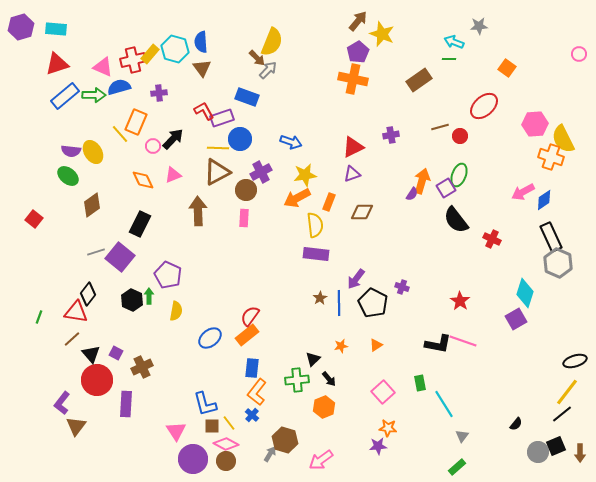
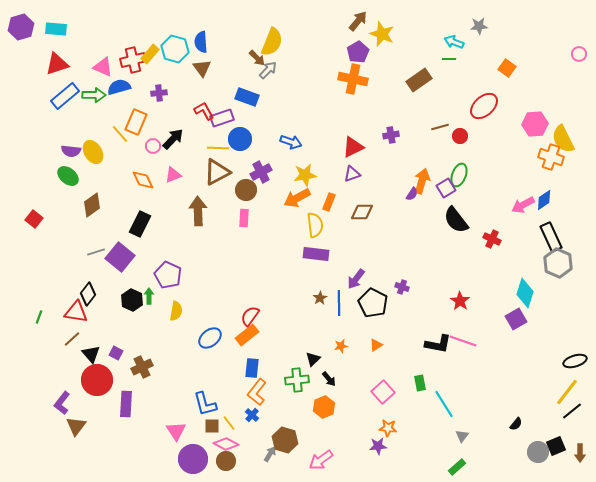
pink arrow at (523, 192): moved 13 px down
black line at (562, 414): moved 10 px right, 3 px up
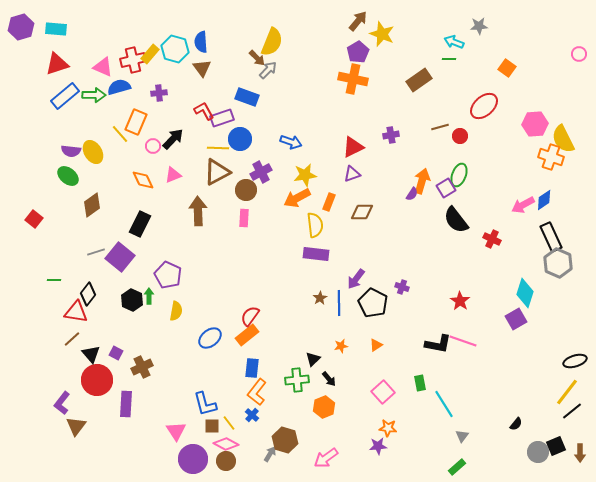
green line at (39, 317): moved 15 px right, 37 px up; rotated 72 degrees clockwise
pink arrow at (321, 460): moved 5 px right, 2 px up
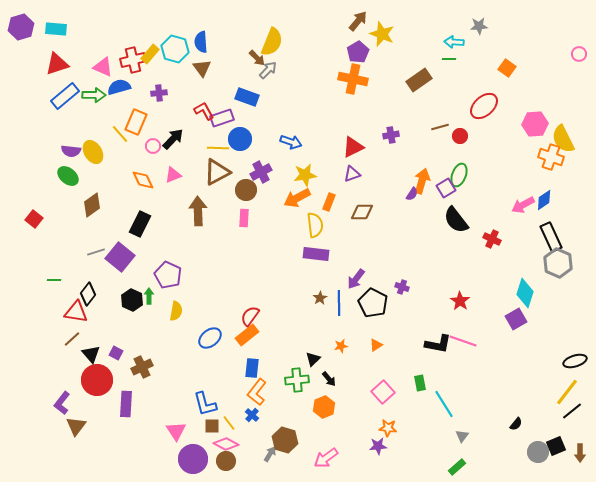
cyan arrow at (454, 42): rotated 18 degrees counterclockwise
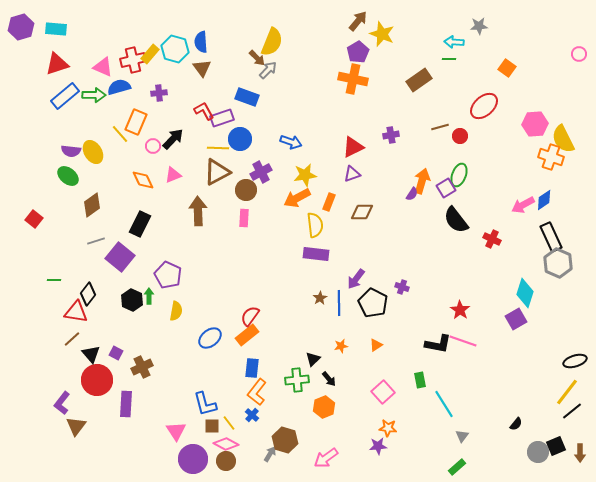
gray line at (96, 252): moved 11 px up
red star at (460, 301): moved 9 px down
green rectangle at (420, 383): moved 3 px up
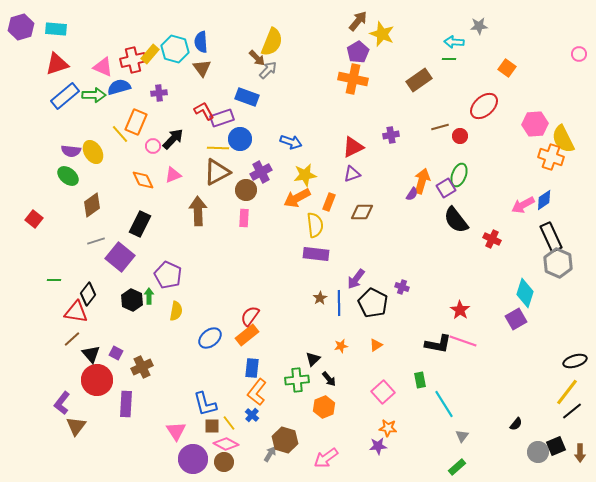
brown circle at (226, 461): moved 2 px left, 1 px down
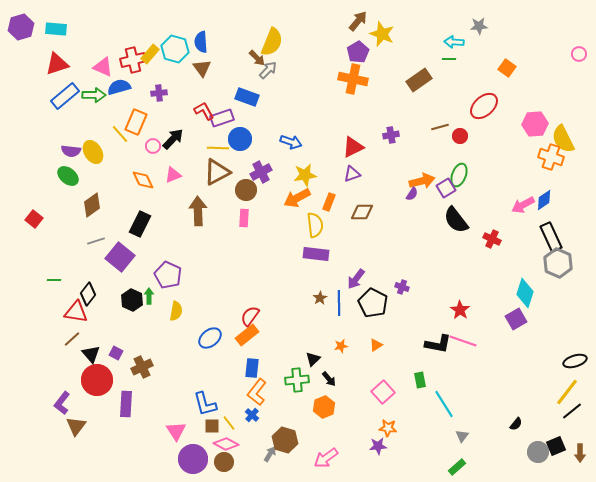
orange arrow at (422, 181): rotated 60 degrees clockwise
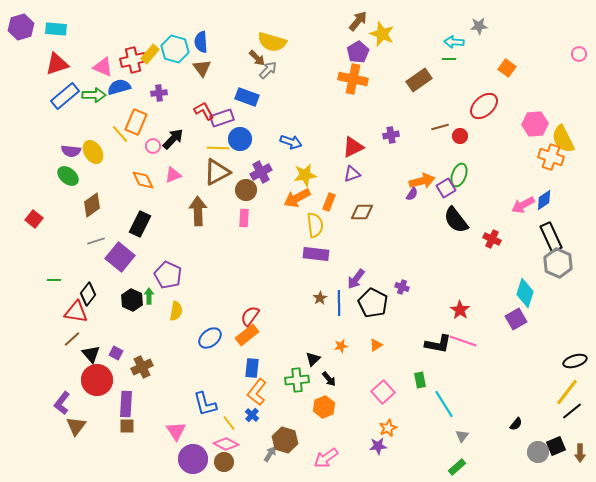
yellow semicircle at (272, 42): rotated 84 degrees clockwise
brown square at (212, 426): moved 85 px left
orange star at (388, 428): rotated 30 degrees counterclockwise
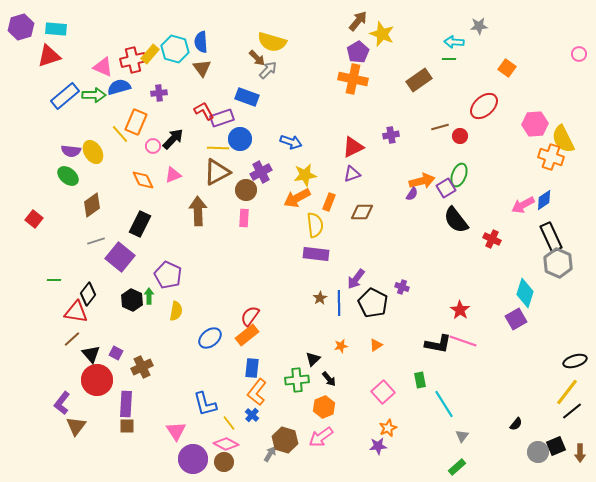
red triangle at (57, 64): moved 8 px left, 8 px up
pink arrow at (326, 458): moved 5 px left, 21 px up
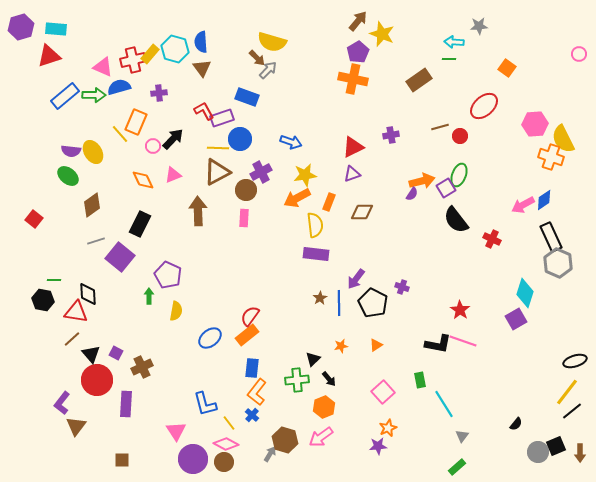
black diamond at (88, 294): rotated 40 degrees counterclockwise
black hexagon at (132, 300): moved 89 px left; rotated 15 degrees counterclockwise
brown square at (127, 426): moved 5 px left, 34 px down
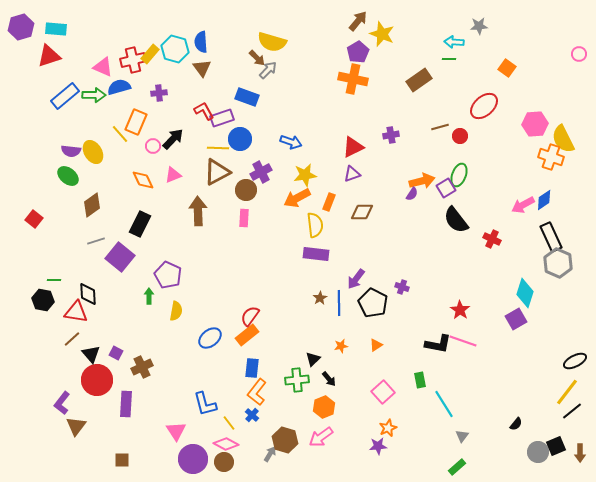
black ellipse at (575, 361): rotated 10 degrees counterclockwise
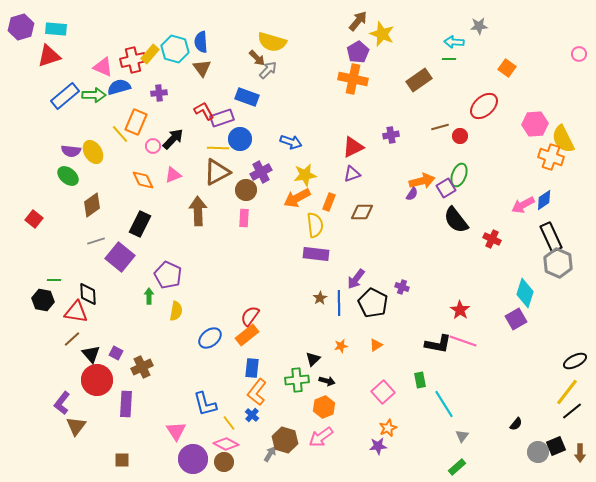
black arrow at (329, 379): moved 2 px left, 2 px down; rotated 35 degrees counterclockwise
